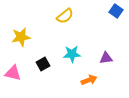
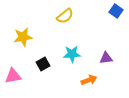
yellow star: moved 2 px right
pink triangle: moved 3 px down; rotated 24 degrees counterclockwise
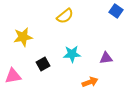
orange arrow: moved 1 px right, 2 px down
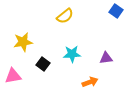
yellow star: moved 5 px down
black square: rotated 24 degrees counterclockwise
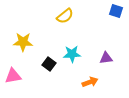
blue square: rotated 16 degrees counterclockwise
yellow star: rotated 12 degrees clockwise
black square: moved 6 px right
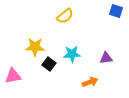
yellow star: moved 12 px right, 5 px down
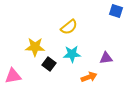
yellow semicircle: moved 4 px right, 11 px down
orange arrow: moved 1 px left, 5 px up
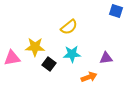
pink triangle: moved 1 px left, 18 px up
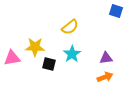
yellow semicircle: moved 1 px right
cyan star: rotated 30 degrees counterclockwise
black square: rotated 24 degrees counterclockwise
orange arrow: moved 16 px right
